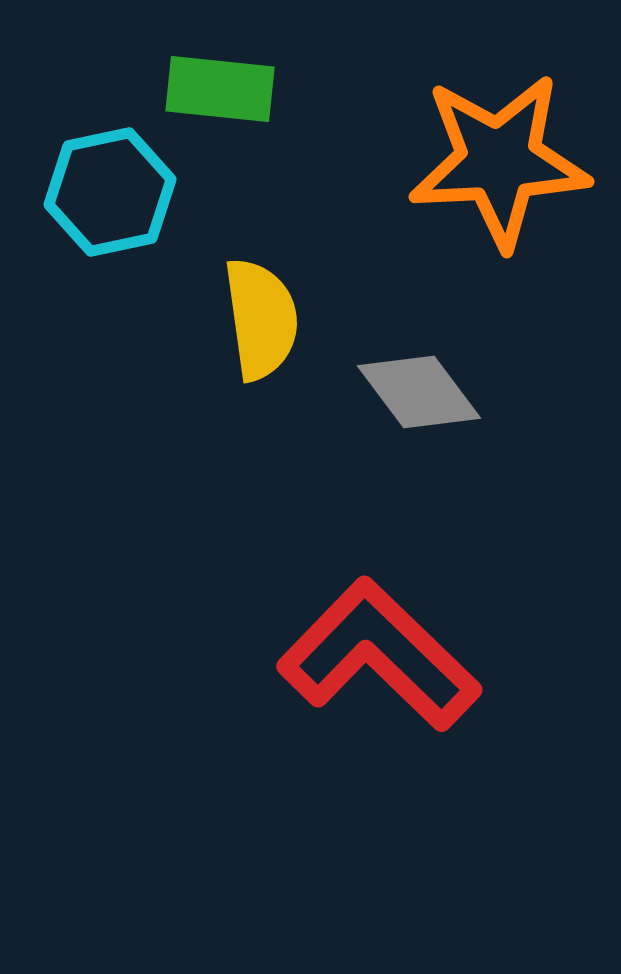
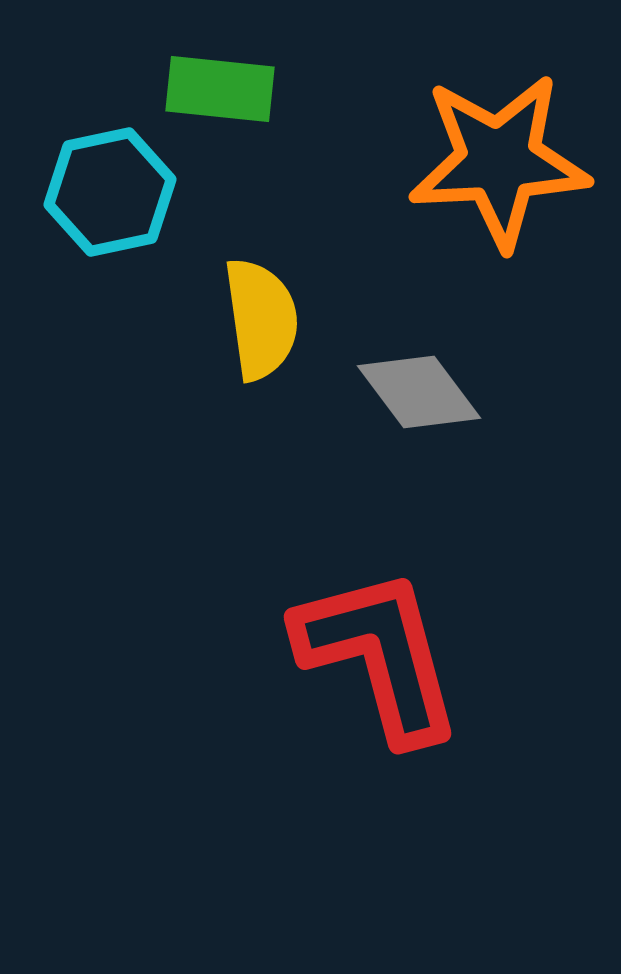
red L-shape: rotated 31 degrees clockwise
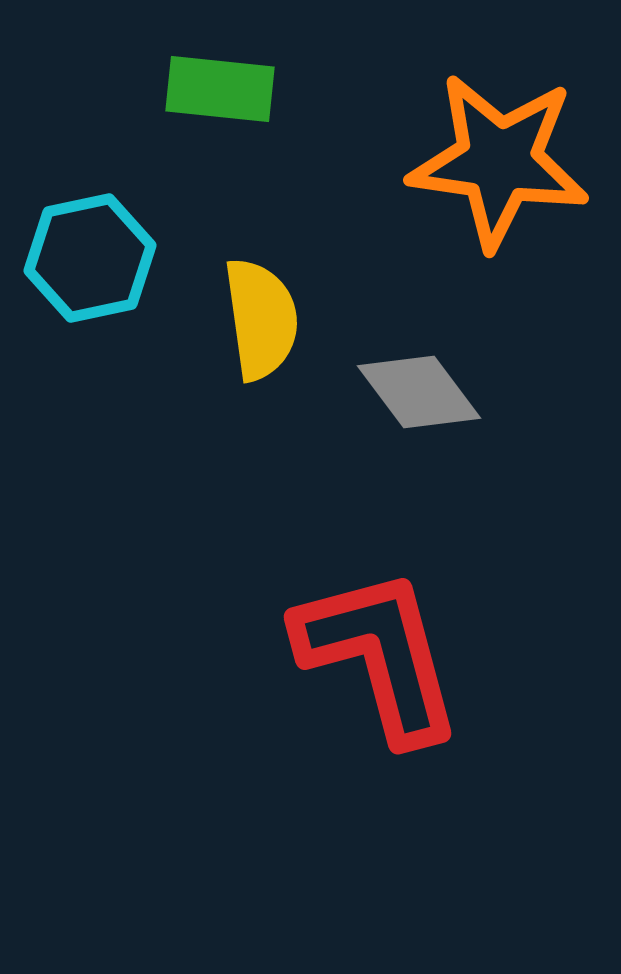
orange star: rotated 11 degrees clockwise
cyan hexagon: moved 20 px left, 66 px down
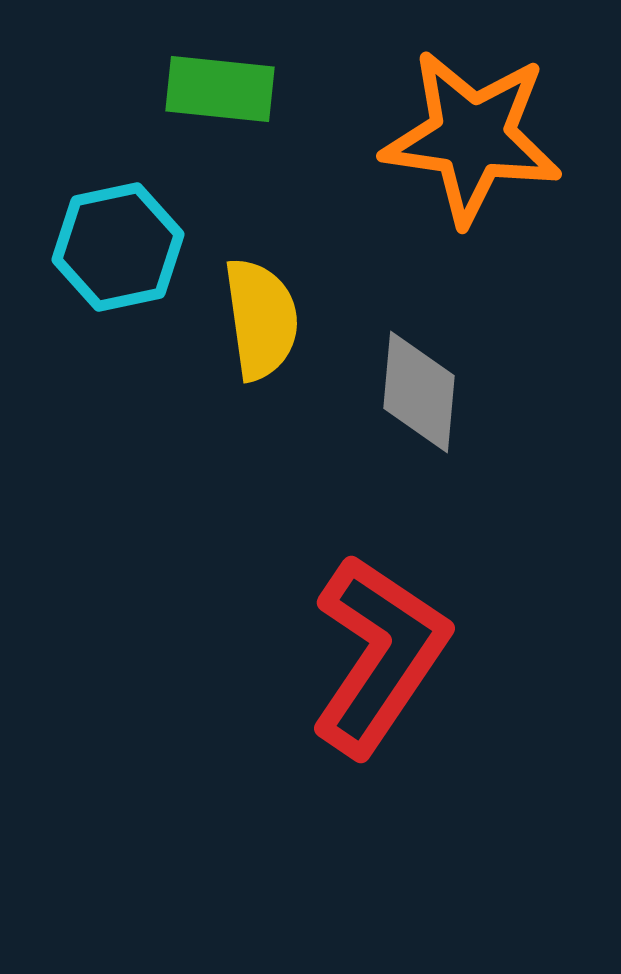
orange star: moved 27 px left, 24 px up
cyan hexagon: moved 28 px right, 11 px up
gray diamond: rotated 42 degrees clockwise
red L-shape: rotated 49 degrees clockwise
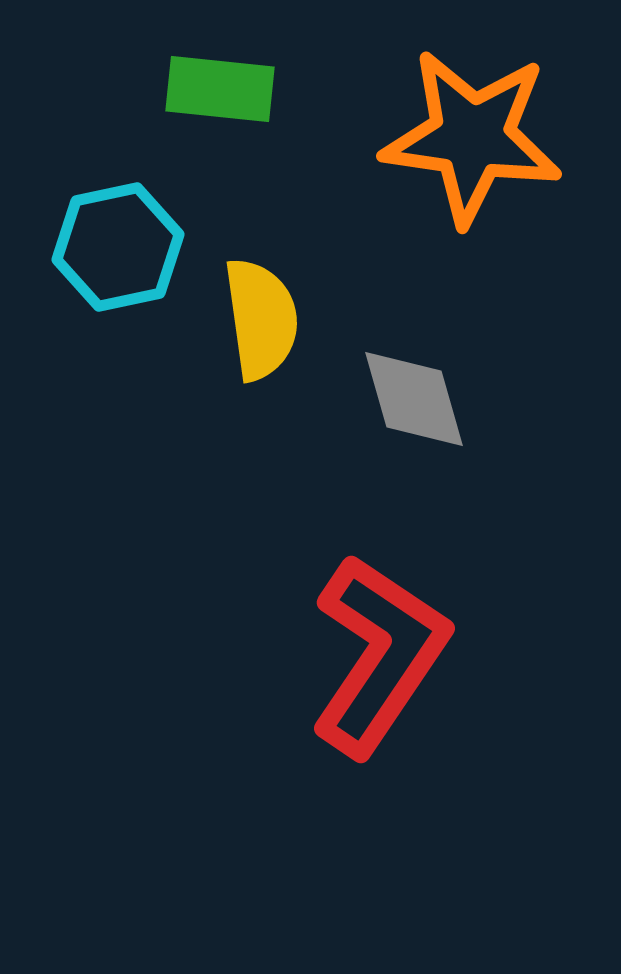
gray diamond: moved 5 px left, 7 px down; rotated 21 degrees counterclockwise
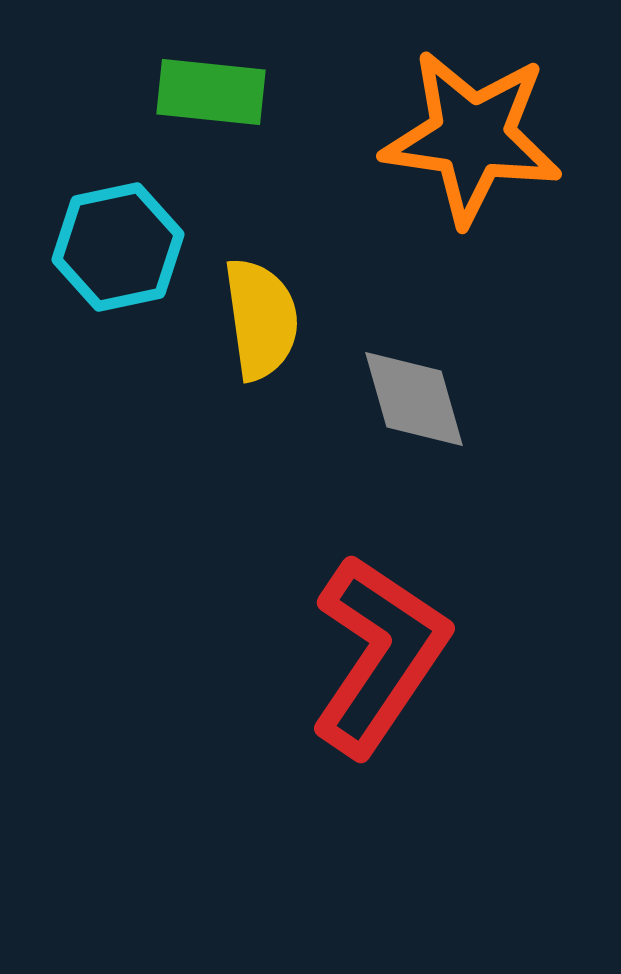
green rectangle: moved 9 px left, 3 px down
